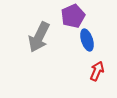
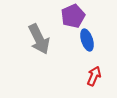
gray arrow: moved 2 px down; rotated 52 degrees counterclockwise
red arrow: moved 3 px left, 5 px down
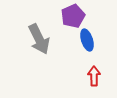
red arrow: rotated 24 degrees counterclockwise
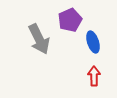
purple pentagon: moved 3 px left, 4 px down
blue ellipse: moved 6 px right, 2 px down
